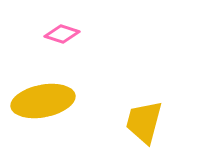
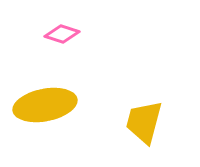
yellow ellipse: moved 2 px right, 4 px down
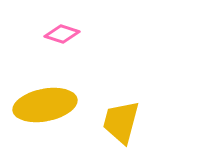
yellow trapezoid: moved 23 px left
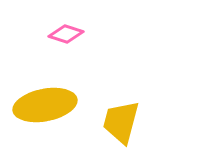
pink diamond: moved 4 px right
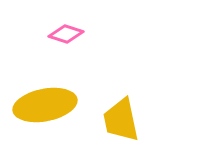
yellow trapezoid: moved 2 px up; rotated 27 degrees counterclockwise
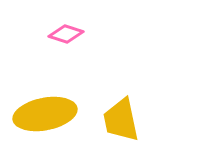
yellow ellipse: moved 9 px down
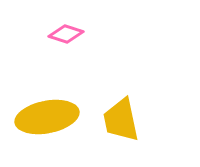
yellow ellipse: moved 2 px right, 3 px down
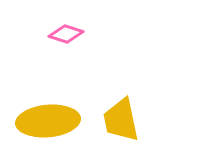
yellow ellipse: moved 1 px right, 4 px down; rotated 6 degrees clockwise
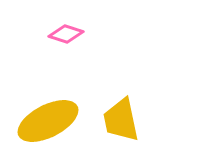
yellow ellipse: rotated 22 degrees counterclockwise
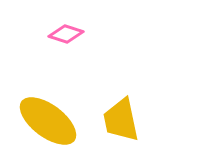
yellow ellipse: rotated 64 degrees clockwise
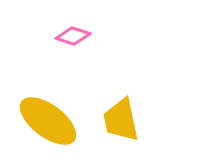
pink diamond: moved 7 px right, 2 px down
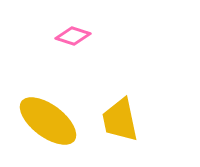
yellow trapezoid: moved 1 px left
